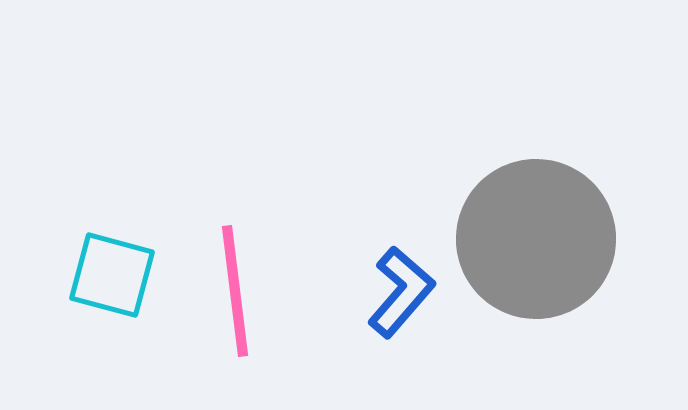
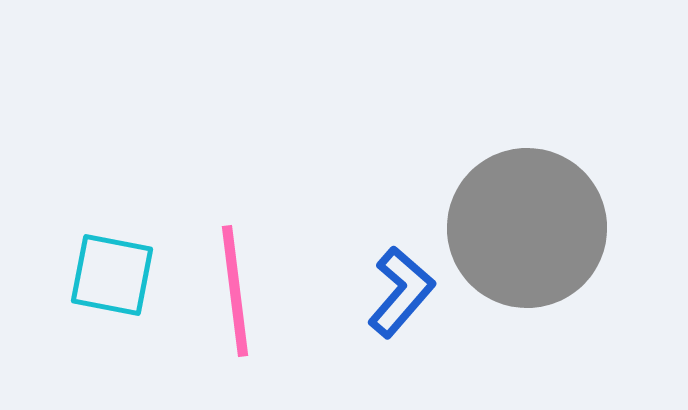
gray circle: moved 9 px left, 11 px up
cyan square: rotated 4 degrees counterclockwise
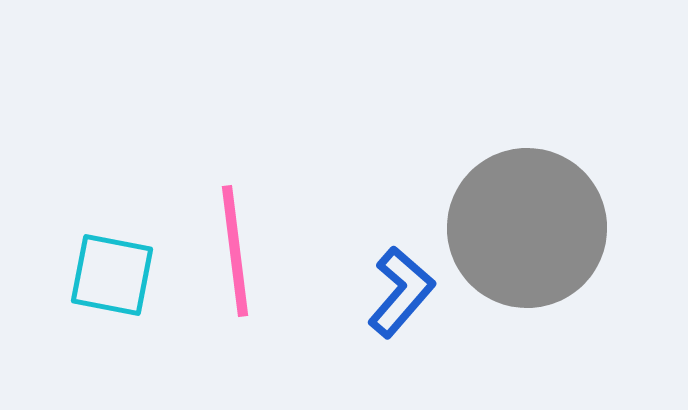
pink line: moved 40 px up
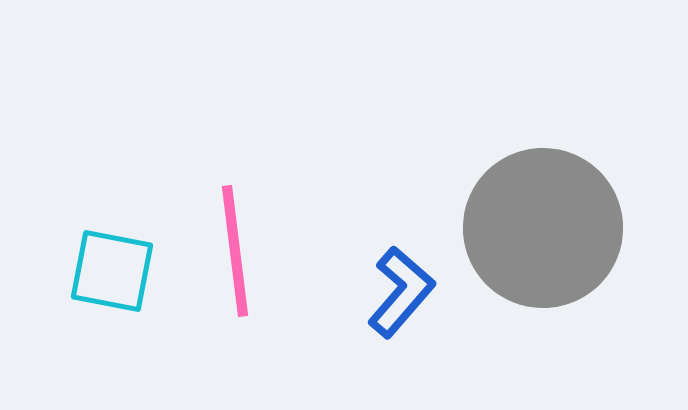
gray circle: moved 16 px right
cyan square: moved 4 px up
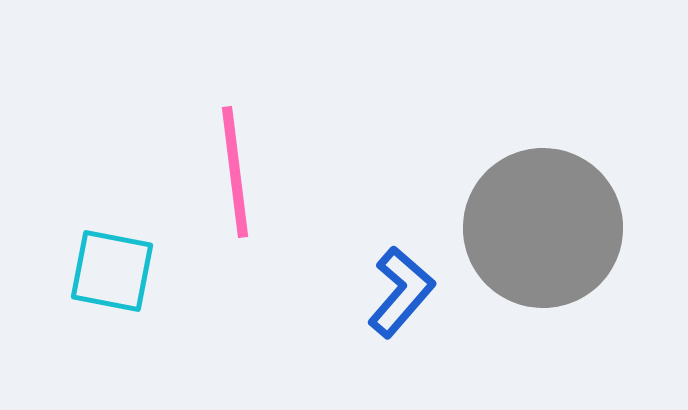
pink line: moved 79 px up
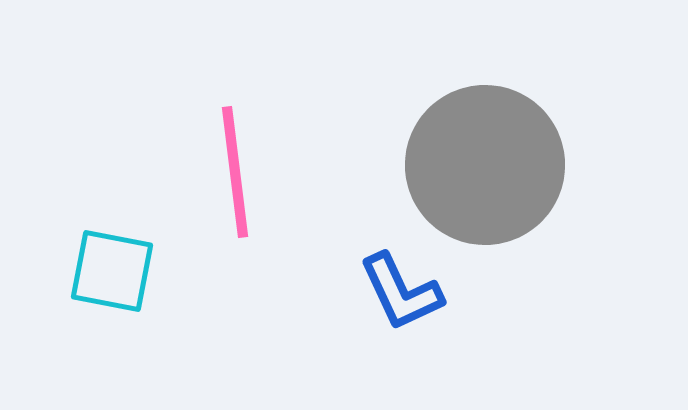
gray circle: moved 58 px left, 63 px up
blue L-shape: rotated 114 degrees clockwise
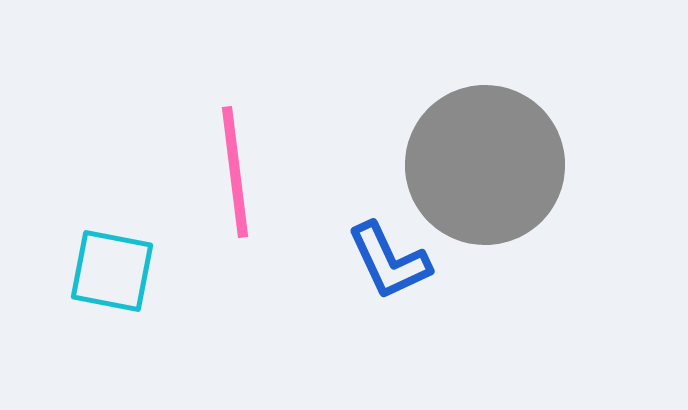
blue L-shape: moved 12 px left, 31 px up
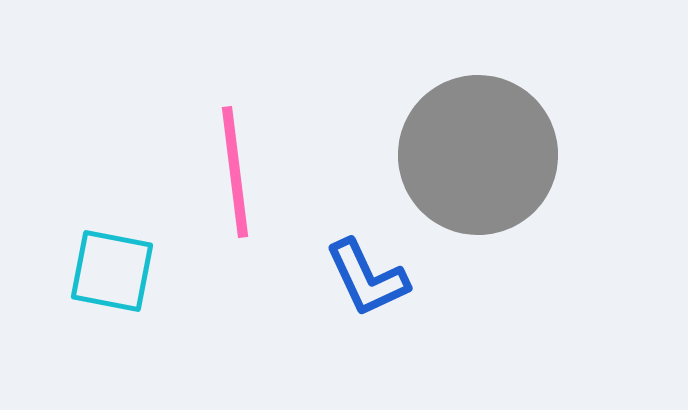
gray circle: moved 7 px left, 10 px up
blue L-shape: moved 22 px left, 17 px down
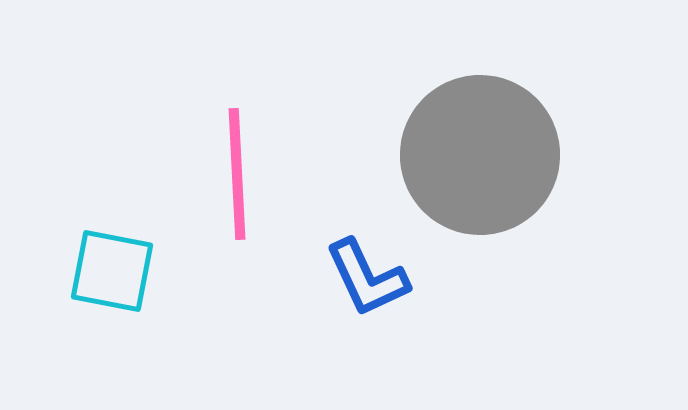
gray circle: moved 2 px right
pink line: moved 2 px right, 2 px down; rotated 4 degrees clockwise
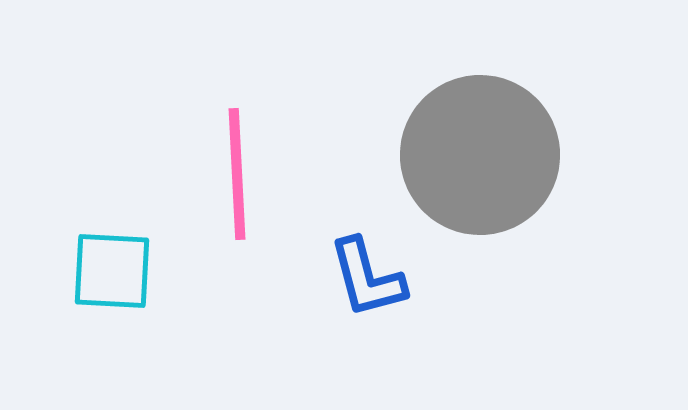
cyan square: rotated 8 degrees counterclockwise
blue L-shape: rotated 10 degrees clockwise
